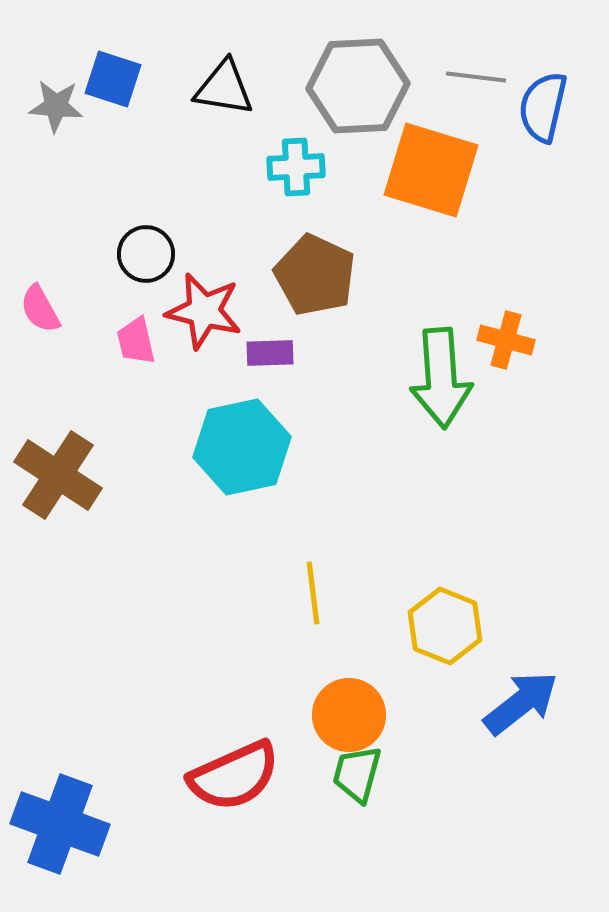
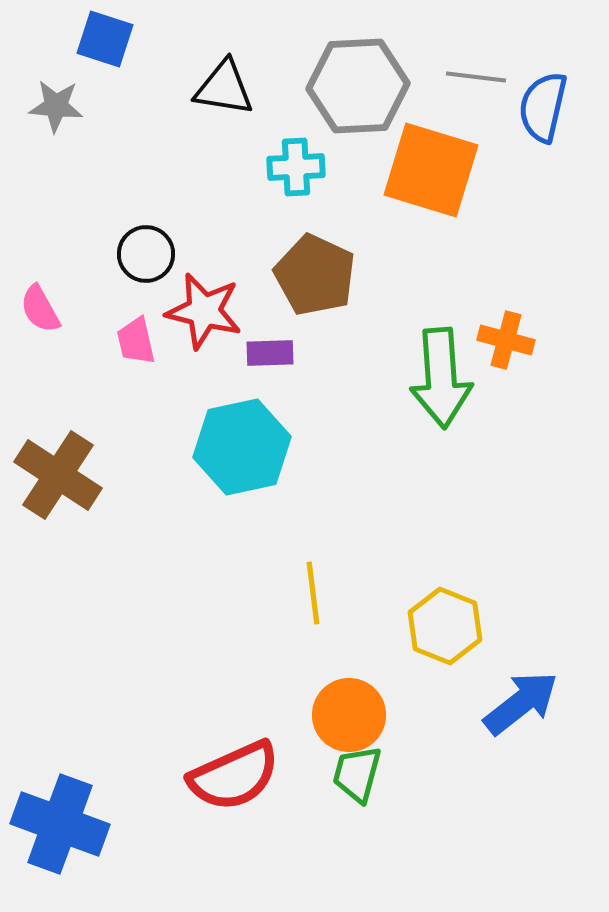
blue square: moved 8 px left, 40 px up
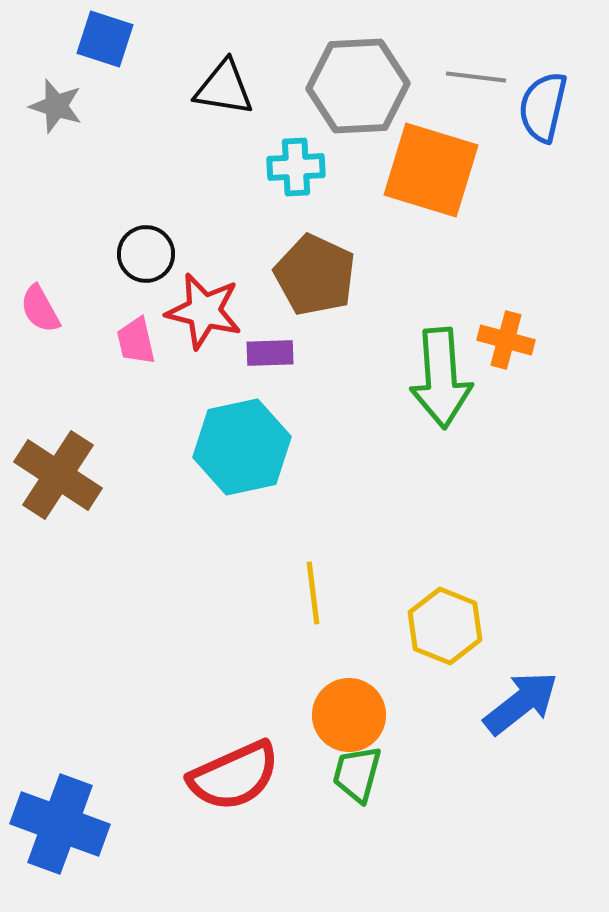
gray star: rotated 12 degrees clockwise
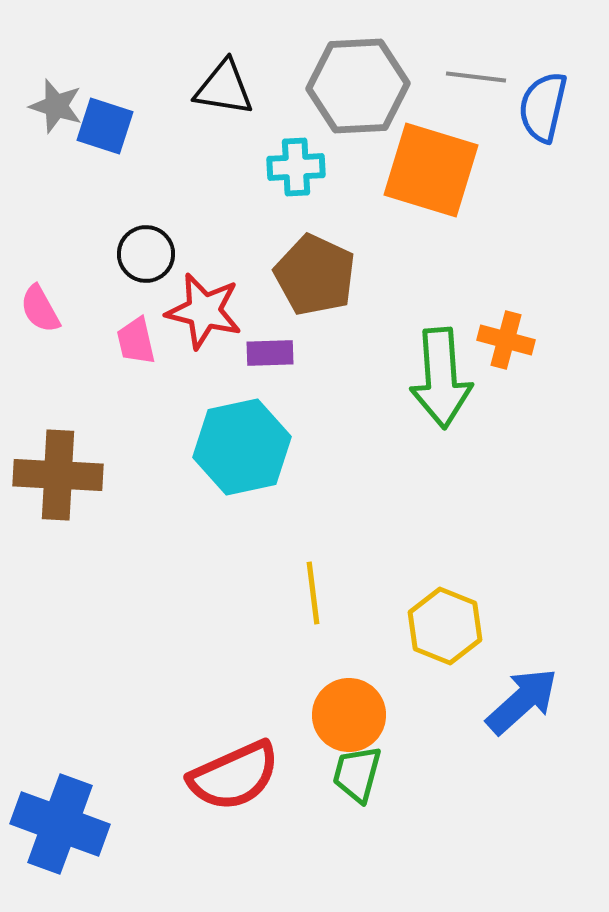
blue square: moved 87 px down
brown cross: rotated 30 degrees counterclockwise
blue arrow: moved 1 px right, 2 px up; rotated 4 degrees counterclockwise
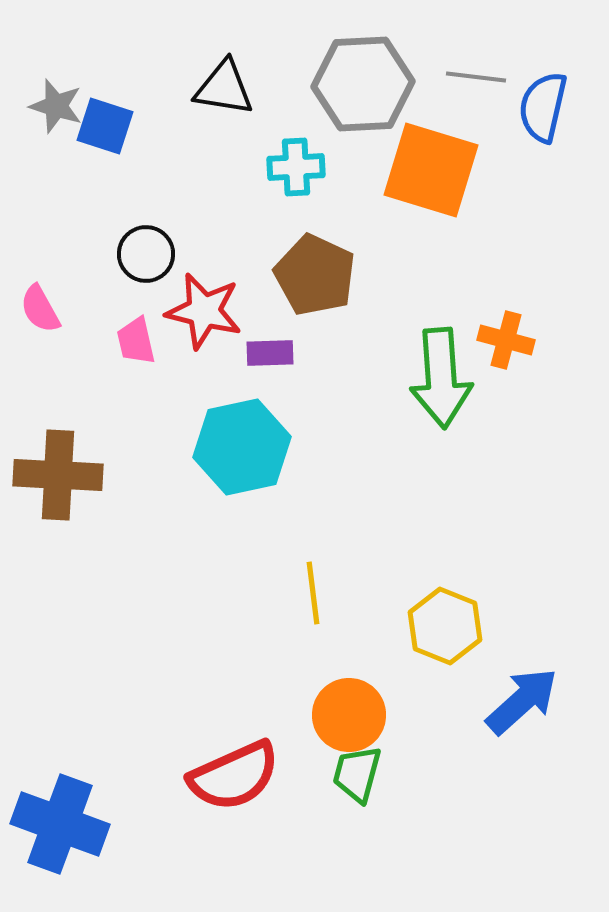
gray hexagon: moved 5 px right, 2 px up
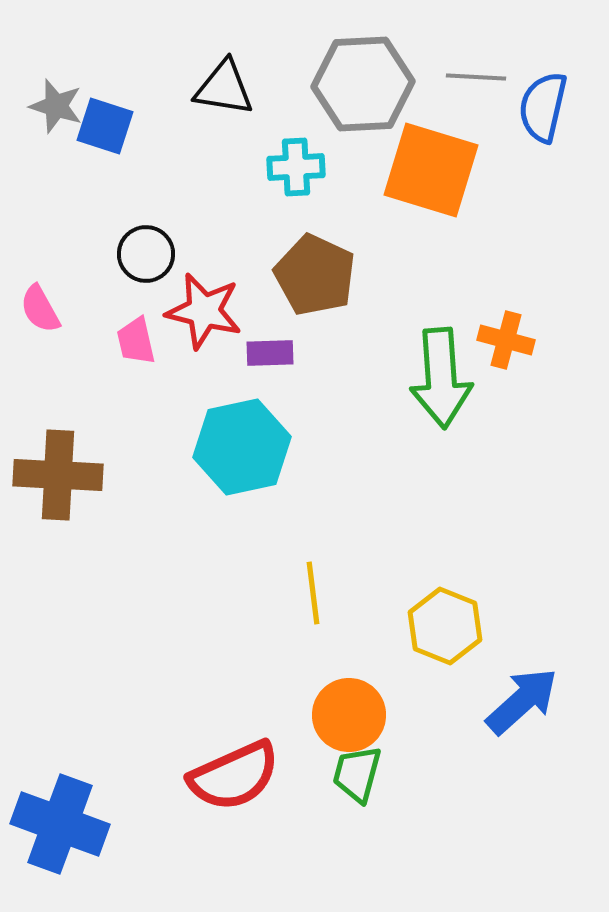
gray line: rotated 4 degrees counterclockwise
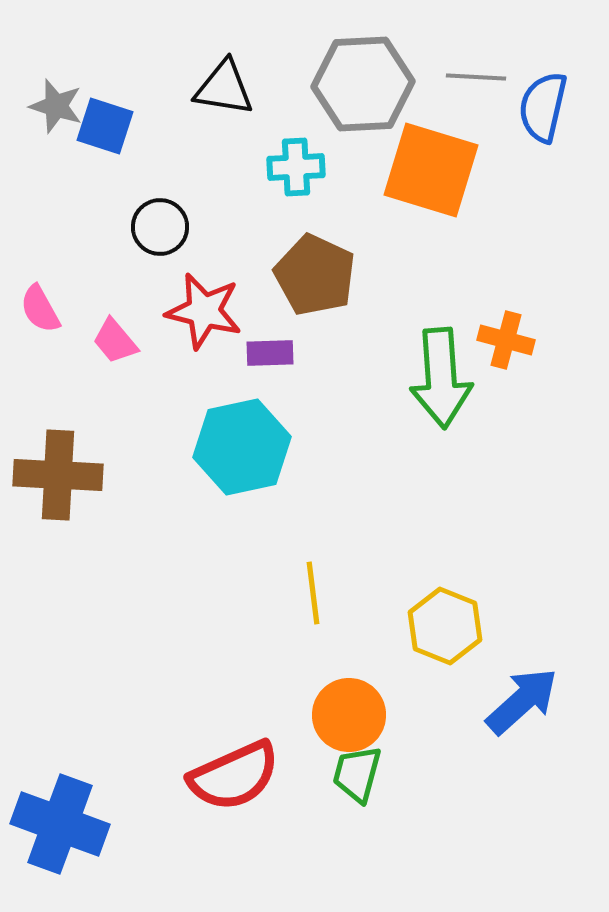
black circle: moved 14 px right, 27 px up
pink trapezoid: moved 21 px left; rotated 27 degrees counterclockwise
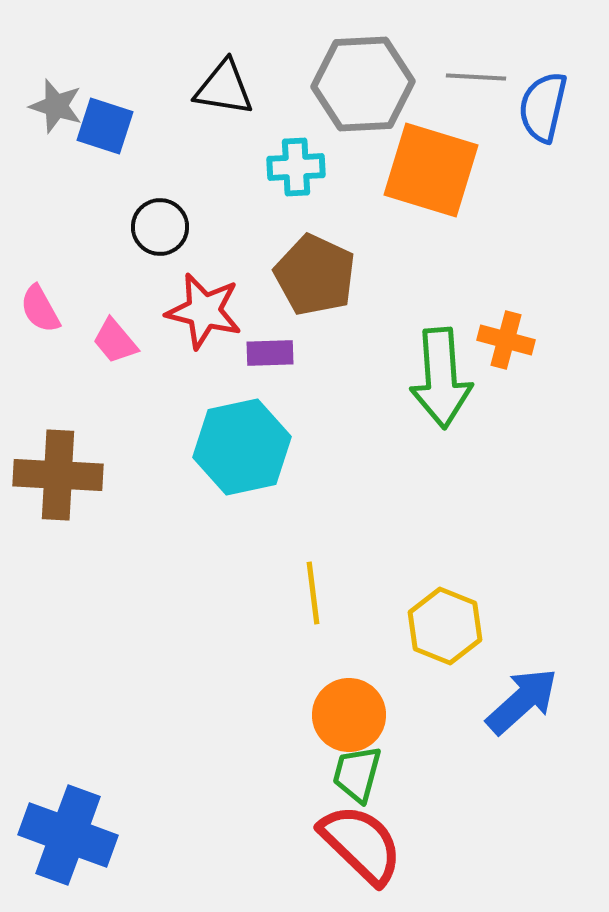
red semicircle: moved 127 px right, 68 px down; rotated 112 degrees counterclockwise
blue cross: moved 8 px right, 11 px down
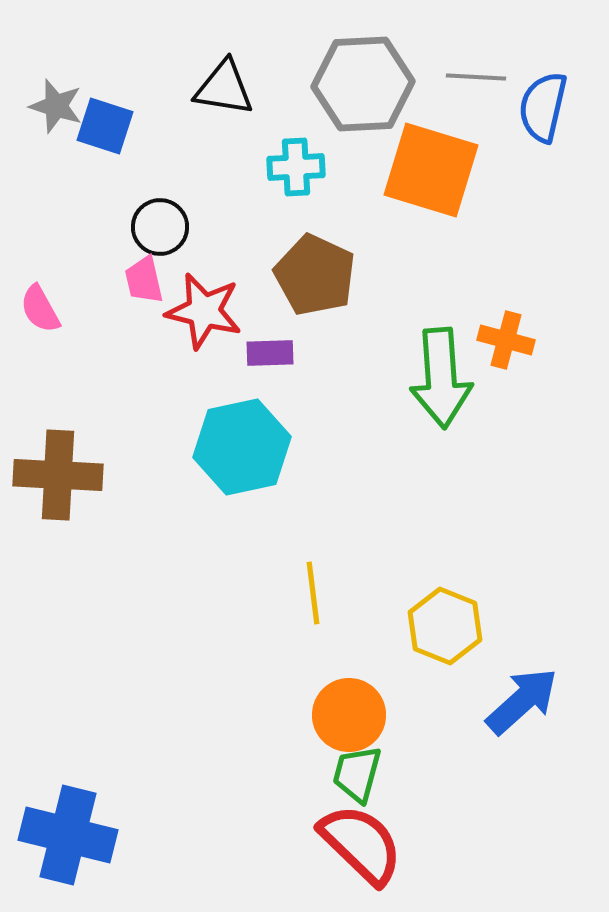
pink trapezoid: moved 29 px right, 61 px up; rotated 27 degrees clockwise
blue cross: rotated 6 degrees counterclockwise
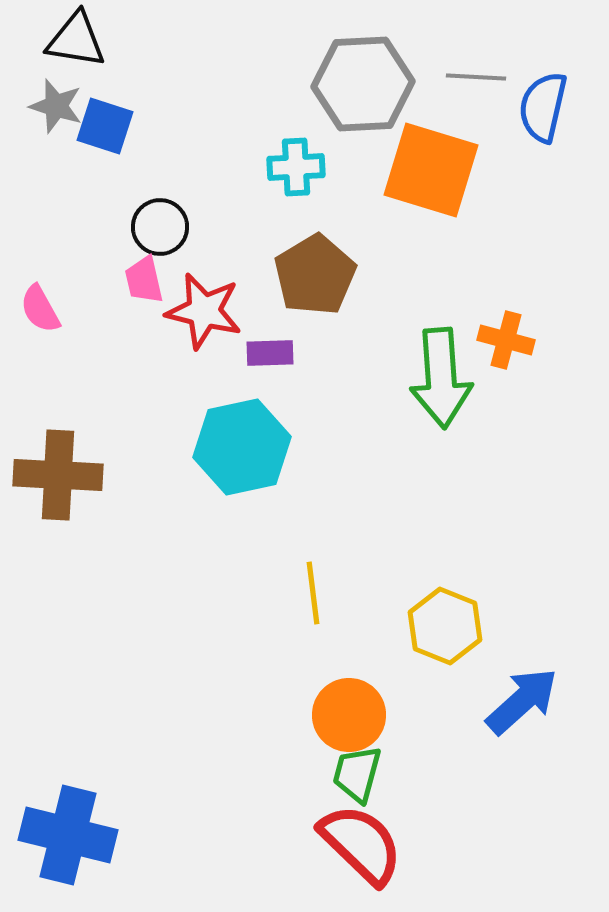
black triangle: moved 148 px left, 48 px up
brown pentagon: rotated 16 degrees clockwise
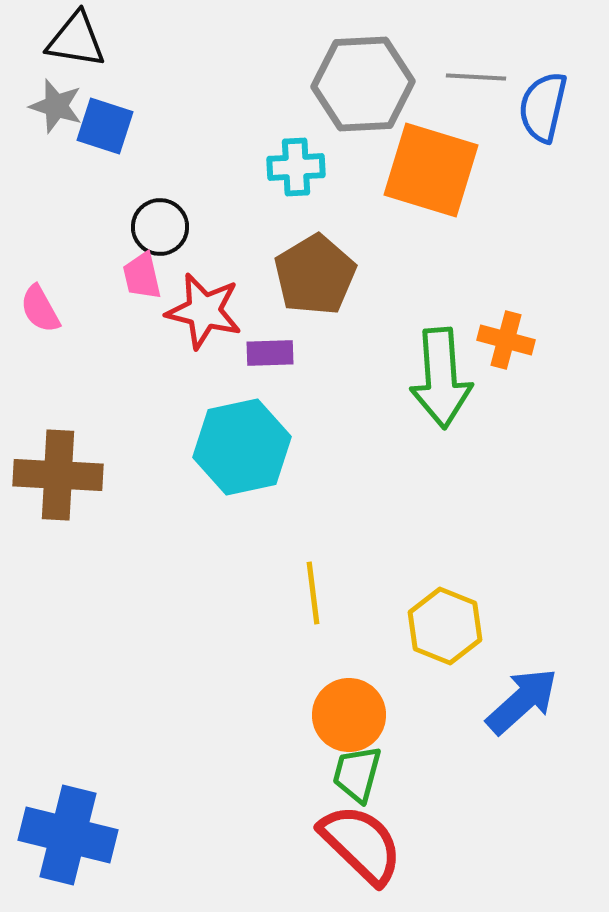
pink trapezoid: moved 2 px left, 4 px up
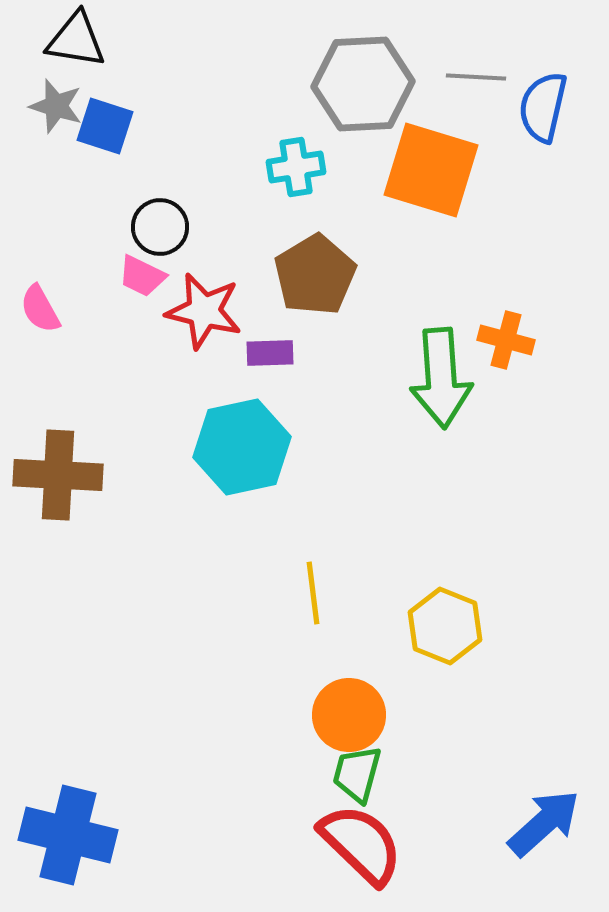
cyan cross: rotated 6 degrees counterclockwise
pink trapezoid: rotated 51 degrees counterclockwise
blue arrow: moved 22 px right, 122 px down
